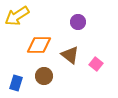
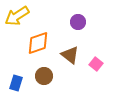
orange diamond: moved 1 px left, 2 px up; rotated 20 degrees counterclockwise
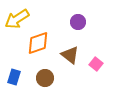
yellow arrow: moved 3 px down
brown circle: moved 1 px right, 2 px down
blue rectangle: moved 2 px left, 6 px up
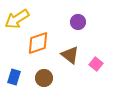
brown circle: moved 1 px left
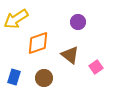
yellow arrow: moved 1 px left
pink square: moved 3 px down; rotated 16 degrees clockwise
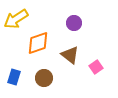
purple circle: moved 4 px left, 1 px down
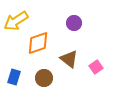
yellow arrow: moved 2 px down
brown triangle: moved 1 px left, 4 px down
